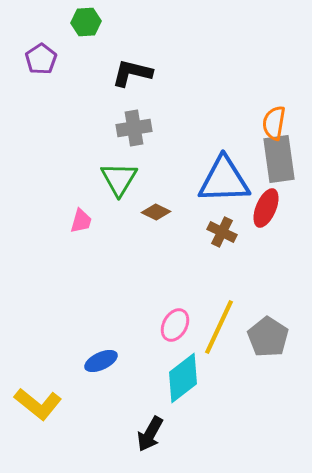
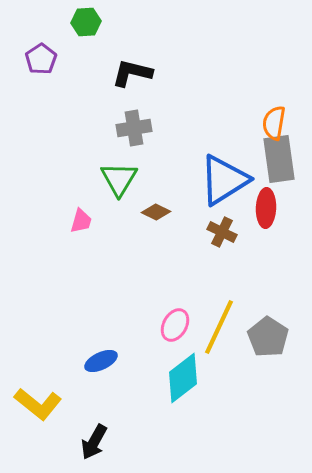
blue triangle: rotated 30 degrees counterclockwise
red ellipse: rotated 21 degrees counterclockwise
black arrow: moved 56 px left, 8 px down
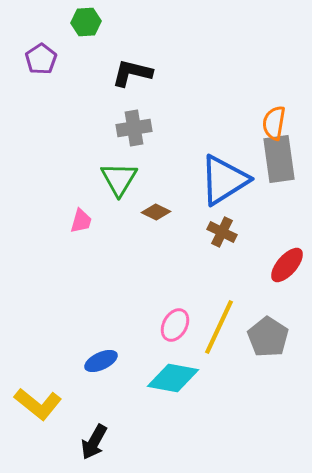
red ellipse: moved 21 px right, 57 px down; rotated 39 degrees clockwise
cyan diamond: moved 10 px left; rotated 48 degrees clockwise
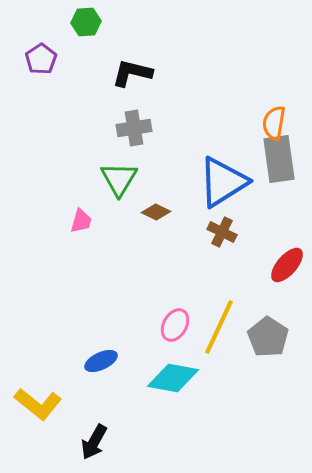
blue triangle: moved 1 px left, 2 px down
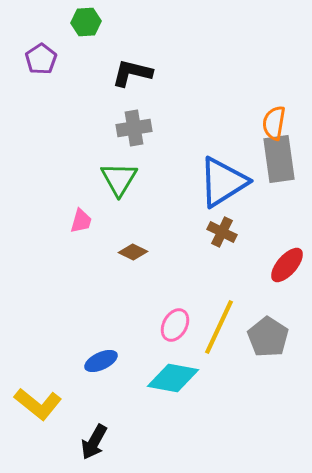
brown diamond: moved 23 px left, 40 px down
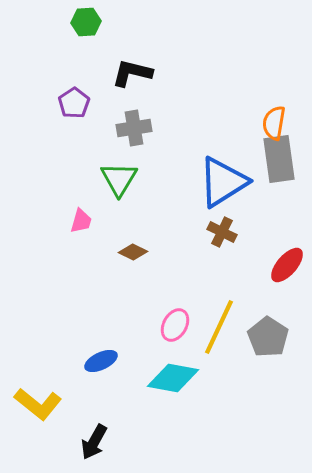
purple pentagon: moved 33 px right, 44 px down
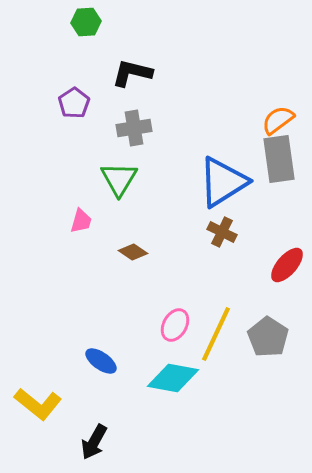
orange semicircle: moved 4 px right, 3 px up; rotated 44 degrees clockwise
brown diamond: rotated 8 degrees clockwise
yellow line: moved 3 px left, 7 px down
blue ellipse: rotated 60 degrees clockwise
